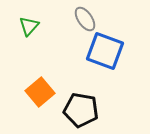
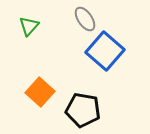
blue square: rotated 21 degrees clockwise
orange square: rotated 8 degrees counterclockwise
black pentagon: moved 2 px right
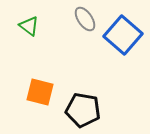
green triangle: rotated 35 degrees counterclockwise
blue square: moved 18 px right, 16 px up
orange square: rotated 28 degrees counterclockwise
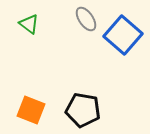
gray ellipse: moved 1 px right
green triangle: moved 2 px up
orange square: moved 9 px left, 18 px down; rotated 8 degrees clockwise
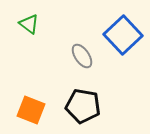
gray ellipse: moved 4 px left, 37 px down
blue square: rotated 6 degrees clockwise
black pentagon: moved 4 px up
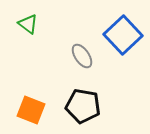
green triangle: moved 1 px left
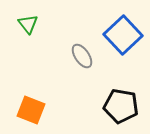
green triangle: rotated 15 degrees clockwise
black pentagon: moved 38 px right
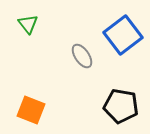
blue square: rotated 6 degrees clockwise
